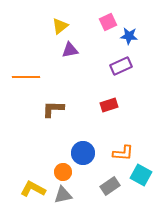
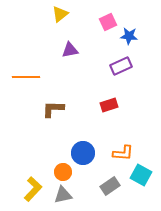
yellow triangle: moved 12 px up
yellow L-shape: rotated 105 degrees clockwise
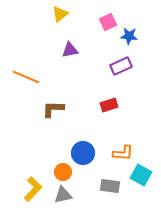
orange line: rotated 24 degrees clockwise
gray rectangle: rotated 42 degrees clockwise
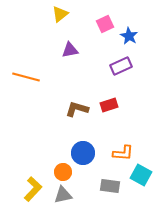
pink square: moved 3 px left, 2 px down
blue star: rotated 24 degrees clockwise
orange line: rotated 8 degrees counterclockwise
brown L-shape: moved 24 px right; rotated 15 degrees clockwise
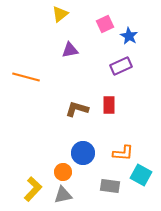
red rectangle: rotated 72 degrees counterclockwise
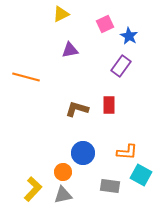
yellow triangle: moved 1 px right; rotated 12 degrees clockwise
purple rectangle: rotated 30 degrees counterclockwise
orange L-shape: moved 4 px right, 1 px up
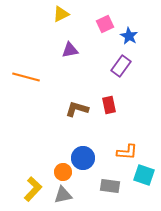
red rectangle: rotated 12 degrees counterclockwise
blue circle: moved 5 px down
cyan square: moved 3 px right; rotated 10 degrees counterclockwise
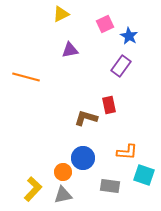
brown L-shape: moved 9 px right, 9 px down
